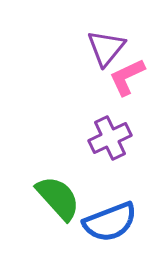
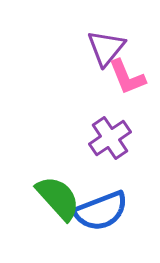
pink L-shape: rotated 87 degrees counterclockwise
purple cross: rotated 9 degrees counterclockwise
blue semicircle: moved 9 px left, 11 px up
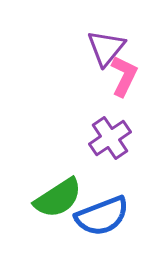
pink L-shape: moved 3 px left, 1 px up; rotated 132 degrees counterclockwise
green semicircle: rotated 99 degrees clockwise
blue semicircle: moved 1 px right, 5 px down
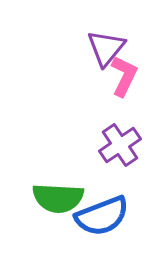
purple cross: moved 10 px right, 7 px down
green semicircle: rotated 36 degrees clockwise
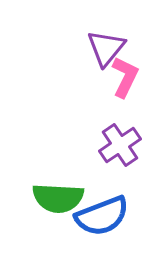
pink L-shape: moved 1 px right, 1 px down
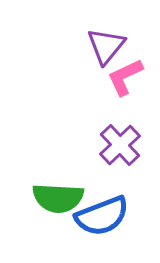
purple triangle: moved 2 px up
pink L-shape: rotated 141 degrees counterclockwise
purple cross: rotated 9 degrees counterclockwise
